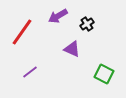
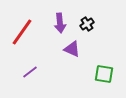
purple arrow: moved 2 px right, 7 px down; rotated 66 degrees counterclockwise
green square: rotated 18 degrees counterclockwise
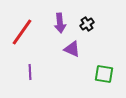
purple line: rotated 56 degrees counterclockwise
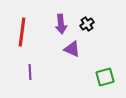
purple arrow: moved 1 px right, 1 px down
red line: rotated 28 degrees counterclockwise
green square: moved 1 px right, 3 px down; rotated 24 degrees counterclockwise
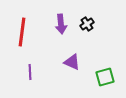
purple triangle: moved 13 px down
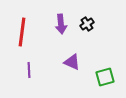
purple line: moved 1 px left, 2 px up
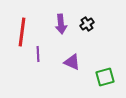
purple line: moved 9 px right, 16 px up
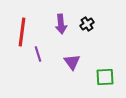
purple line: rotated 14 degrees counterclockwise
purple triangle: rotated 30 degrees clockwise
green square: rotated 12 degrees clockwise
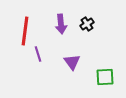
red line: moved 3 px right, 1 px up
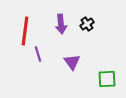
green square: moved 2 px right, 2 px down
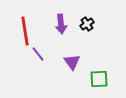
red line: rotated 16 degrees counterclockwise
purple line: rotated 21 degrees counterclockwise
green square: moved 8 px left
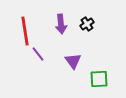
purple triangle: moved 1 px right, 1 px up
